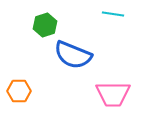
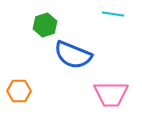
pink trapezoid: moved 2 px left
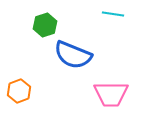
orange hexagon: rotated 20 degrees counterclockwise
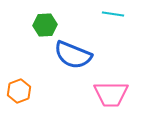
green hexagon: rotated 15 degrees clockwise
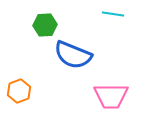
pink trapezoid: moved 2 px down
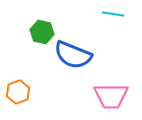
green hexagon: moved 3 px left, 7 px down; rotated 15 degrees clockwise
orange hexagon: moved 1 px left, 1 px down
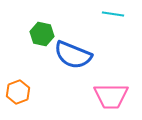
green hexagon: moved 2 px down
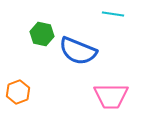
blue semicircle: moved 5 px right, 4 px up
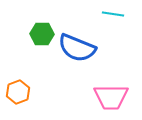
green hexagon: rotated 10 degrees counterclockwise
blue semicircle: moved 1 px left, 3 px up
pink trapezoid: moved 1 px down
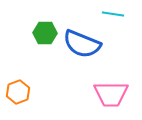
green hexagon: moved 3 px right, 1 px up
blue semicircle: moved 5 px right, 4 px up
pink trapezoid: moved 3 px up
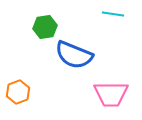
green hexagon: moved 6 px up; rotated 10 degrees counterclockwise
blue semicircle: moved 8 px left, 11 px down
